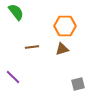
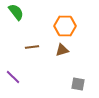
brown triangle: moved 1 px down
gray square: rotated 24 degrees clockwise
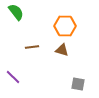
brown triangle: rotated 32 degrees clockwise
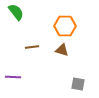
purple line: rotated 42 degrees counterclockwise
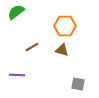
green semicircle: rotated 90 degrees counterclockwise
brown line: rotated 24 degrees counterclockwise
purple line: moved 4 px right, 2 px up
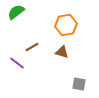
orange hexagon: moved 1 px right, 1 px up; rotated 10 degrees counterclockwise
brown triangle: moved 2 px down
purple line: moved 12 px up; rotated 35 degrees clockwise
gray square: moved 1 px right
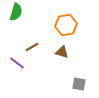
green semicircle: rotated 144 degrees clockwise
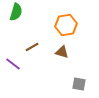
purple line: moved 4 px left, 1 px down
